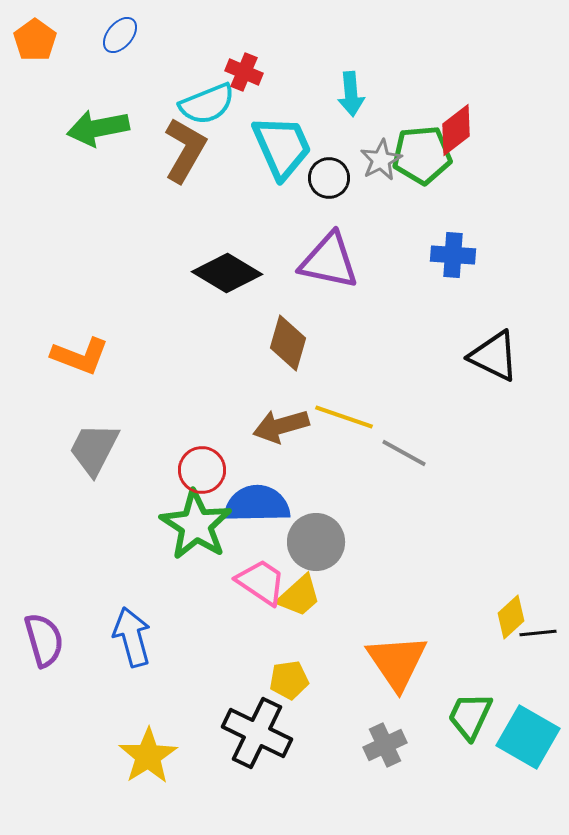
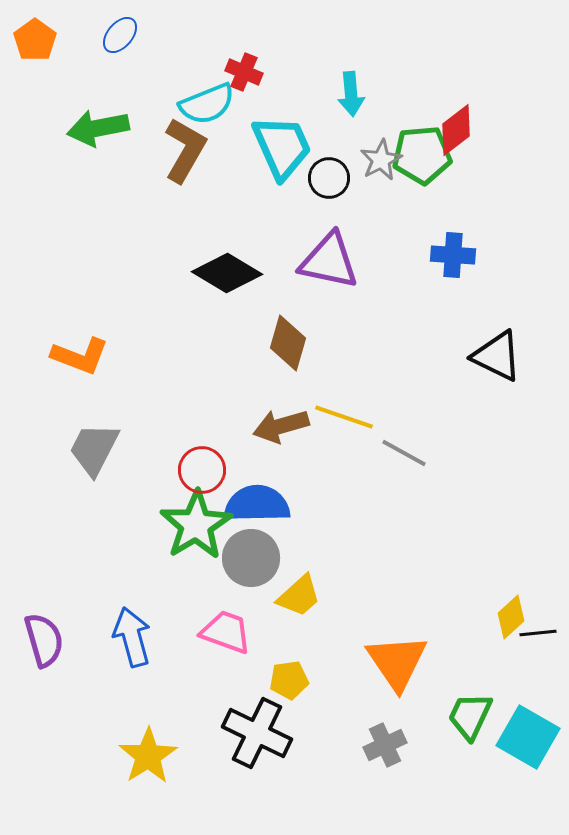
black triangle: moved 3 px right
green star: rotated 8 degrees clockwise
gray circle: moved 65 px left, 16 px down
pink trapezoid: moved 35 px left, 50 px down; rotated 14 degrees counterclockwise
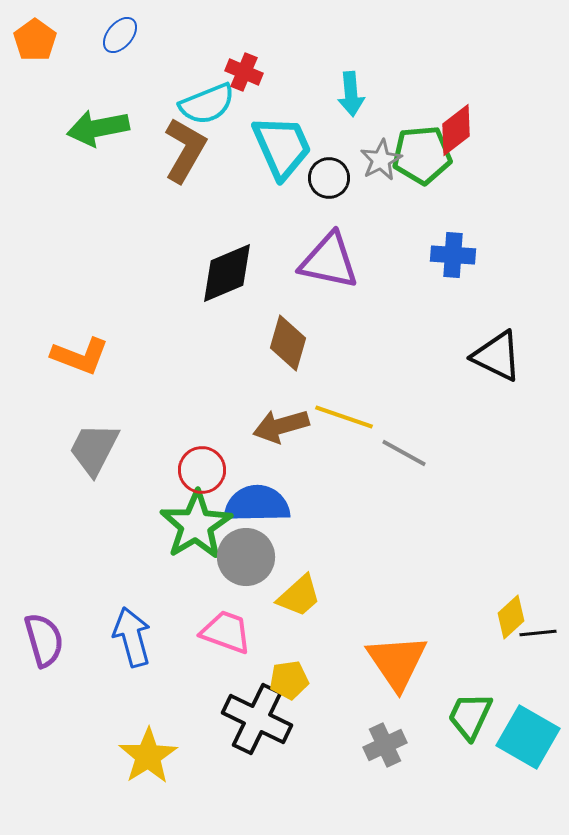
black diamond: rotated 54 degrees counterclockwise
gray circle: moved 5 px left, 1 px up
black cross: moved 14 px up
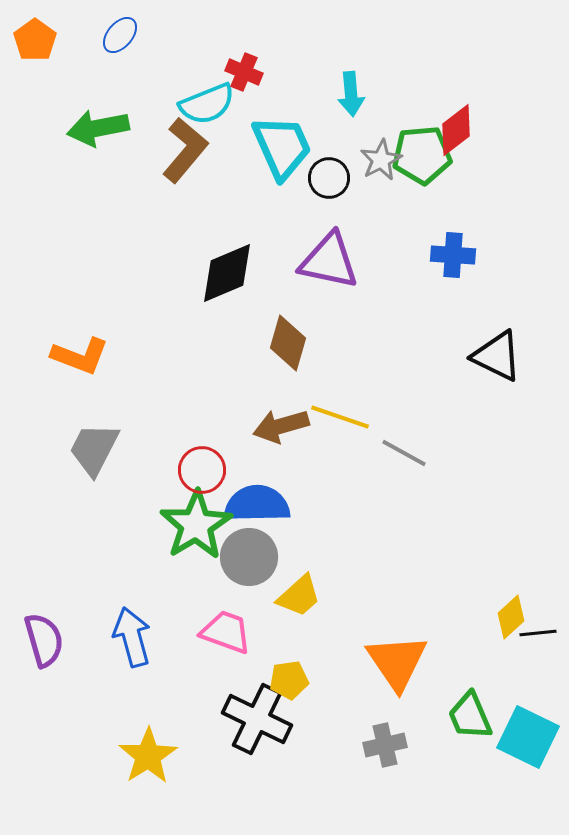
brown L-shape: rotated 10 degrees clockwise
yellow line: moved 4 px left
gray circle: moved 3 px right
green trapezoid: rotated 48 degrees counterclockwise
cyan square: rotated 4 degrees counterclockwise
gray cross: rotated 12 degrees clockwise
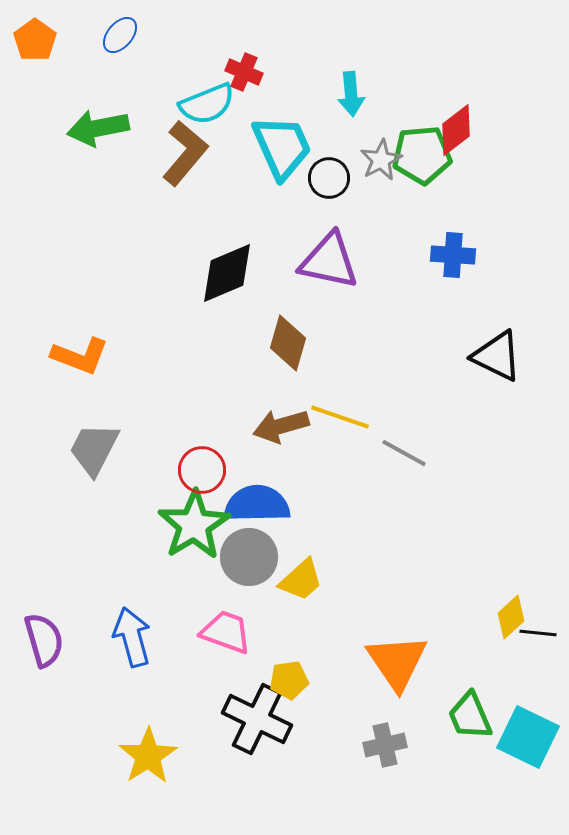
brown L-shape: moved 3 px down
green star: moved 2 px left
yellow trapezoid: moved 2 px right, 16 px up
black line: rotated 12 degrees clockwise
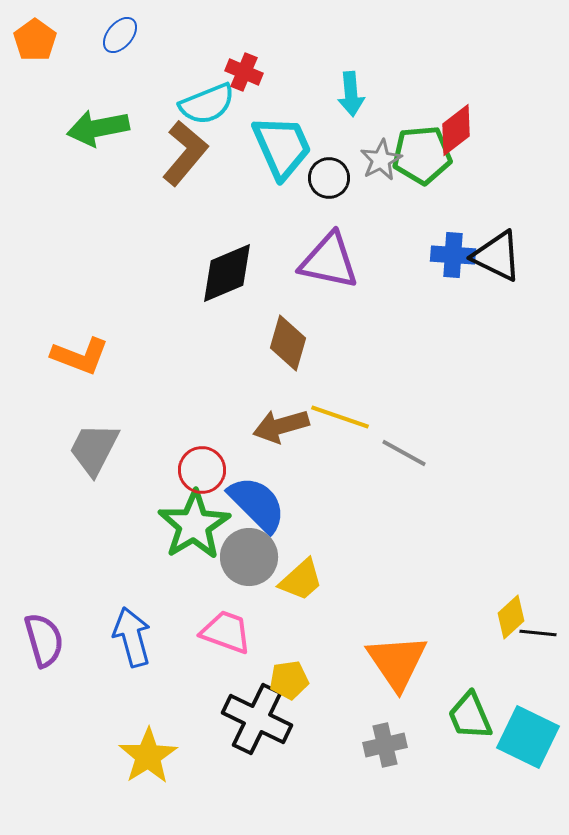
black triangle: moved 100 px up
blue semicircle: rotated 46 degrees clockwise
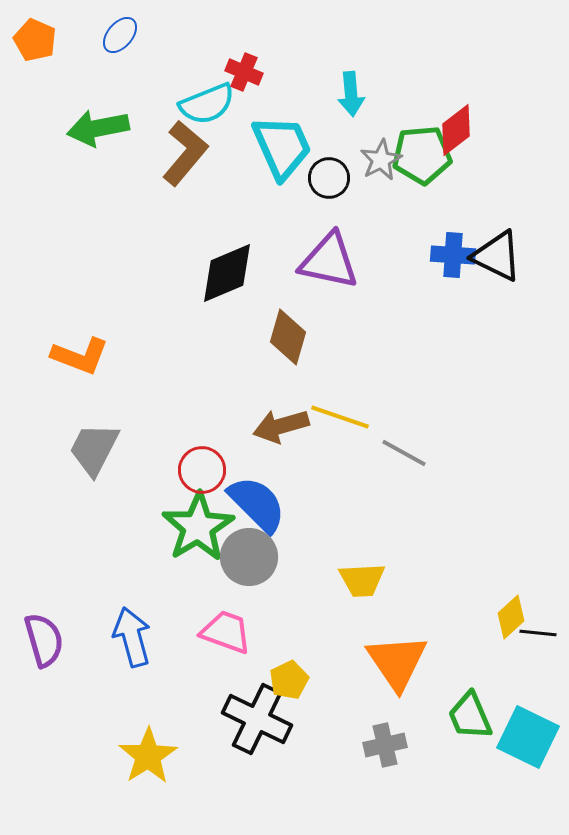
orange pentagon: rotated 12 degrees counterclockwise
brown diamond: moved 6 px up
green star: moved 4 px right, 2 px down
yellow trapezoid: moved 61 px right; rotated 39 degrees clockwise
yellow pentagon: rotated 18 degrees counterclockwise
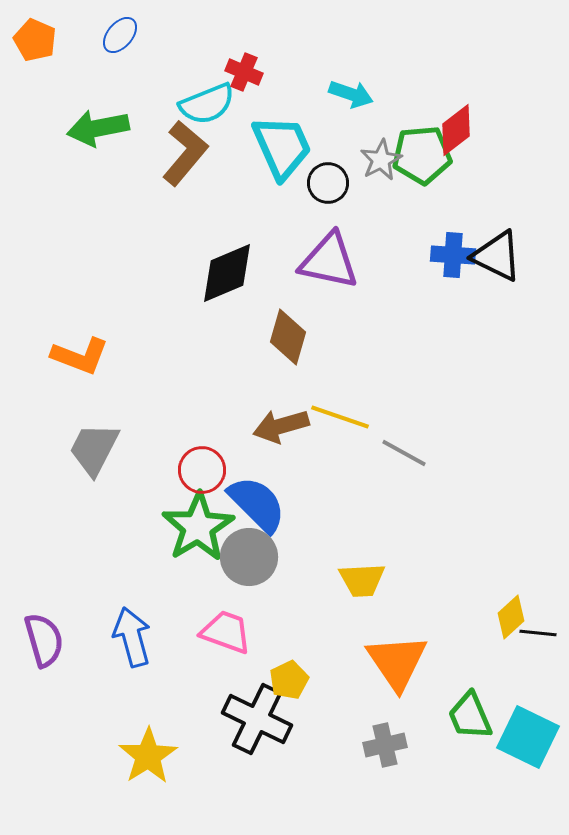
cyan arrow: rotated 66 degrees counterclockwise
black circle: moved 1 px left, 5 px down
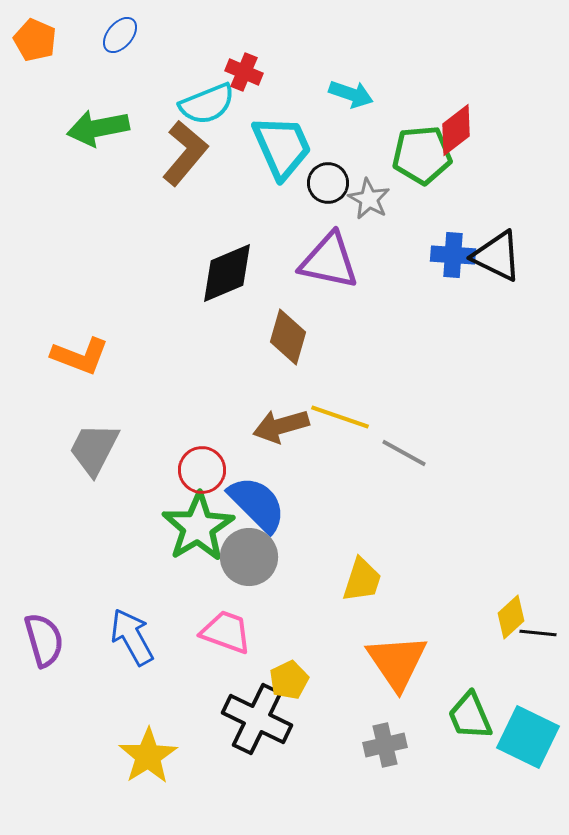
gray star: moved 12 px left, 39 px down; rotated 15 degrees counterclockwise
yellow trapezoid: rotated 69 degrees counterclockwise
blue arrow: rotated 14 degrees counterclockwise
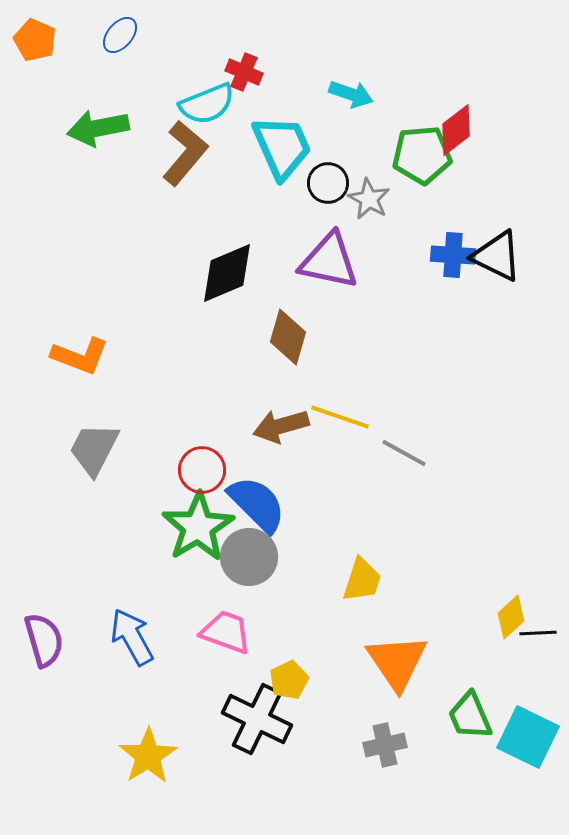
black line: rotated 9 degrees counterclockwise
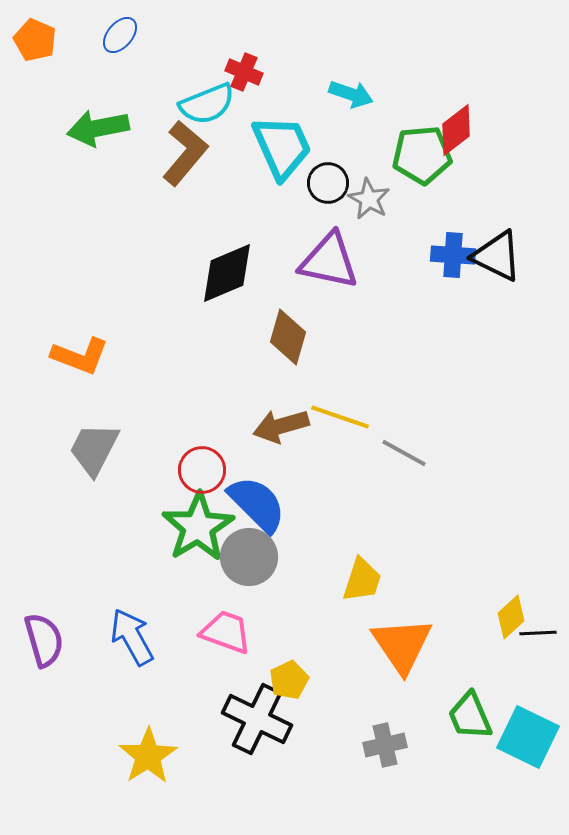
orange triangle: moved 5 px right, 17 px up
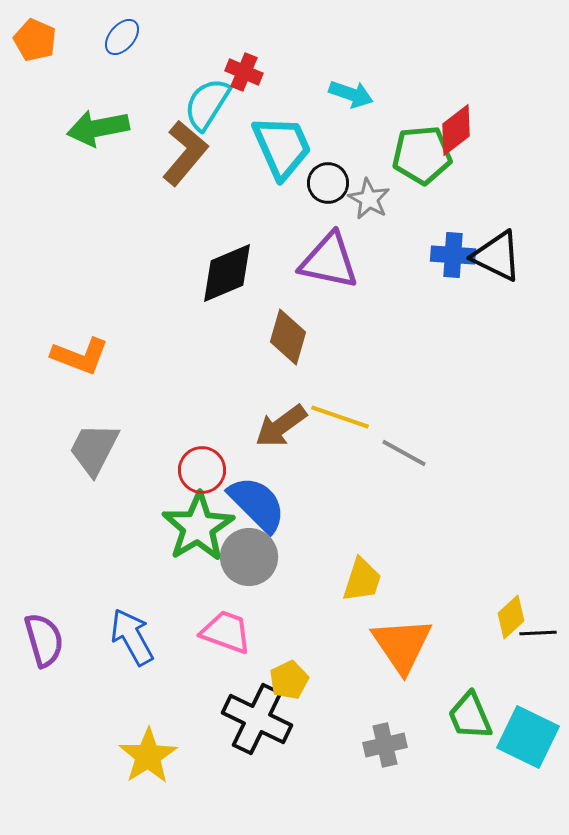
blue ellipse: moved 2 px right, 2 px down
cyan semicircle: rotated 144 degrees clockwise
brown arrow: rotated 20 degrees counterclockwise
